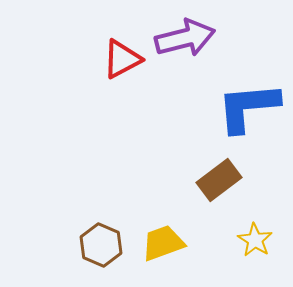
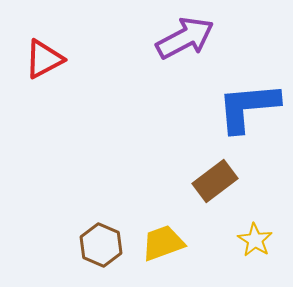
purple arrow: rotated 14 degrees counterclockwise
red triangle: moved 78 px left
brown rectangle: moved 4 px left, 1 px down
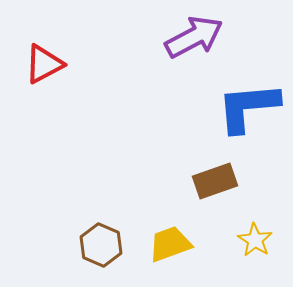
purple arrow: moved 9 px right, 1 px up
red triangle: moved 5 px down
brown rectangle: rotated 18 degrees clockwise
yellow trapezoid: moved 7 px right, 1 px down
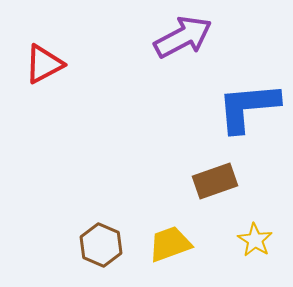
purple arrow: moved 11 px left
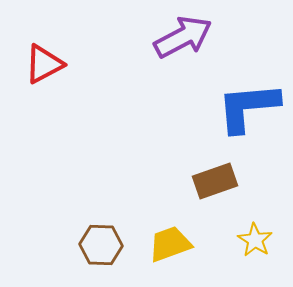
brown hexagon: rotated 21 degrees counterclockwise
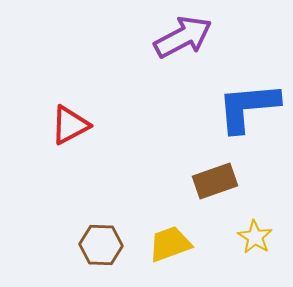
red triangle: moved 26 px right, 61 px down
yellow star: moved 3 px up
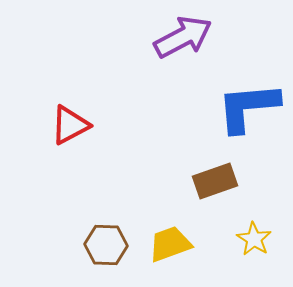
yellow star: moved 1 px left, 2 px down
brown hexagon: moved 5 px right
